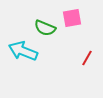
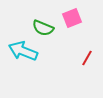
pink square: rotated 12 degrees counterclockwise
green semicircle: moved 2 px left
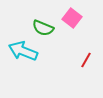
pink square: rotated 30 degrees counterclockwise
red line: moved 1 px left, 2 px down
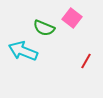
green semicircle: moved 1 px right
red line: moved 1 px down
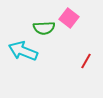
pink square: moved 3 px left
green semicircle: rotated 25 degrees counterclockwise
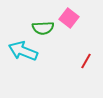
green semicircle: moved 1 px left
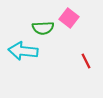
cyan arrow: rotated 16 degrees counterclockwise
red line: rotated 56 degrees counterclockwise
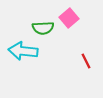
pink square: rotated 12 degrees clockwise
